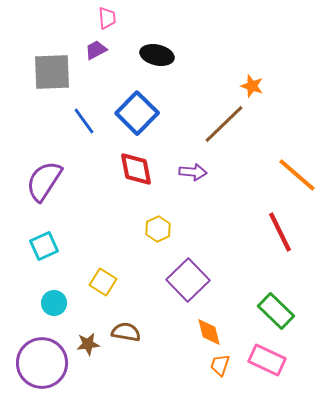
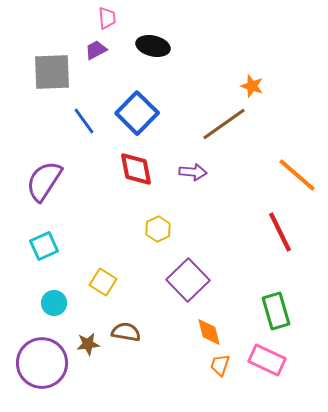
black ellipse: moved 4 px left, 9 px up
brown line: rotated 9 degrees clockwise
green rectangle: rotated 30 degrees clockwise
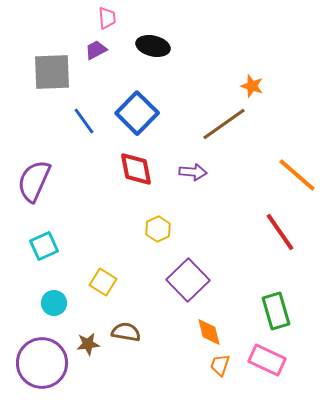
purple semicircle: moved 10 px left; rotated 9 degrees counterclockwise
red line: rotated 9 degrees counterclockwise
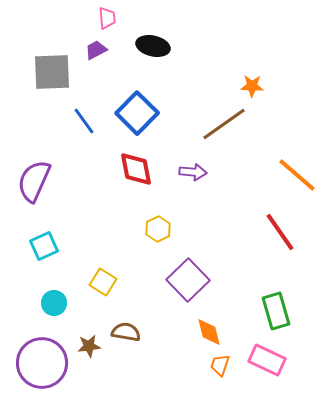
orange star: rotated 15 degrees counterclockwise
brown star: moved 1 px right, 2 px down
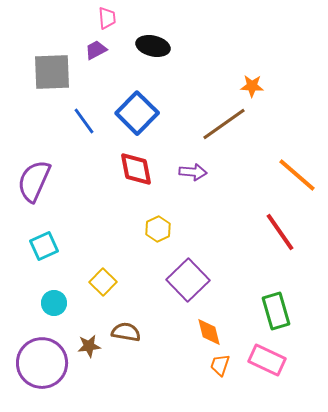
yellow square: rotated 12 degrees clockwise
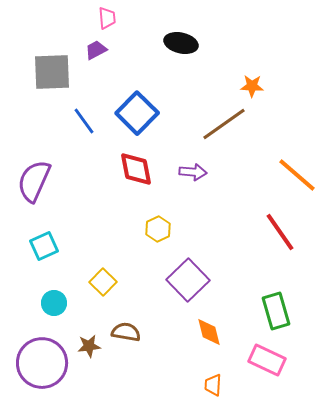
black ellipse: moved 28 px right, 3 px up
orange trapezoid: moved 7 px left, 20 px down; rotated 15 degrees counterclockwise
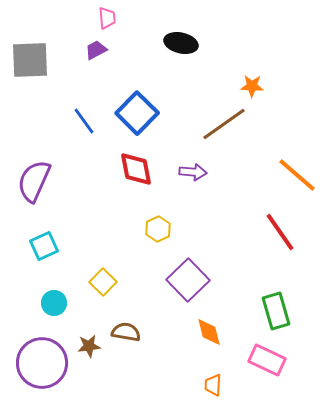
gray square: moved 22 px left, 12 px up
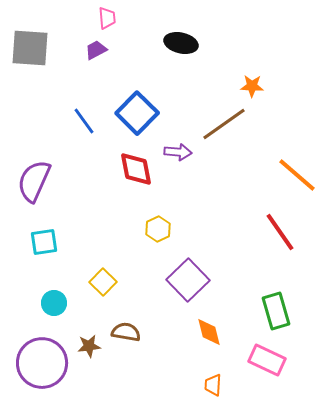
gray square: moved 12 px up; rotated 6 degrees clockwise
purple arrow: moved 15 px left, 20 px up
cyan square: moved 4 px up; rotated 16 degrees clockwise
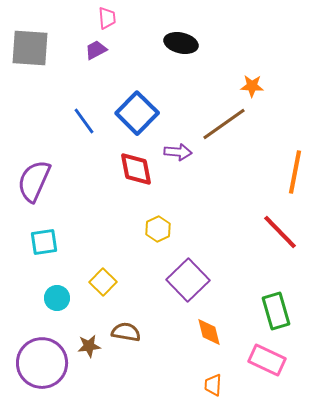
orange line: moved 2 px left, 3 px up; rotated 60 degrees clockwise
red line: rotated 9 degrees counterclockwise
cyan circle: moved 3 px right, 5 px up
